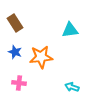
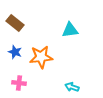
brown rectangle: rotated 18 degrees counterclockwise
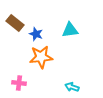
blue star: moved 21 px right, 18 px up
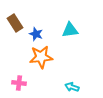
brown rectangle: rotated 18 degrees clockwise
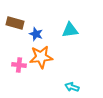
brown rectangle: rotated 42 degrees counterclockwise
pink cross: moved 18 px up
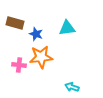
cyan triangle: moved 3 px left, 2 px up
